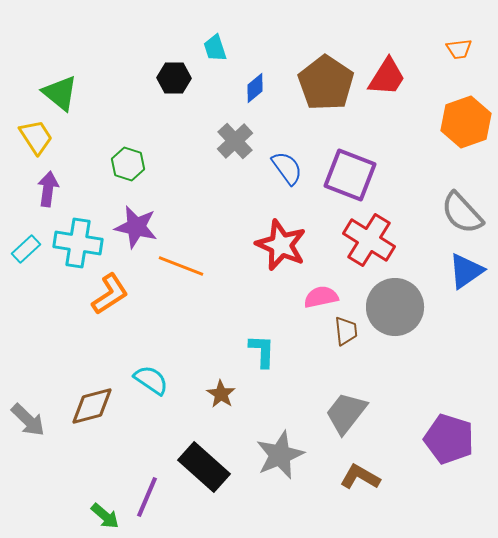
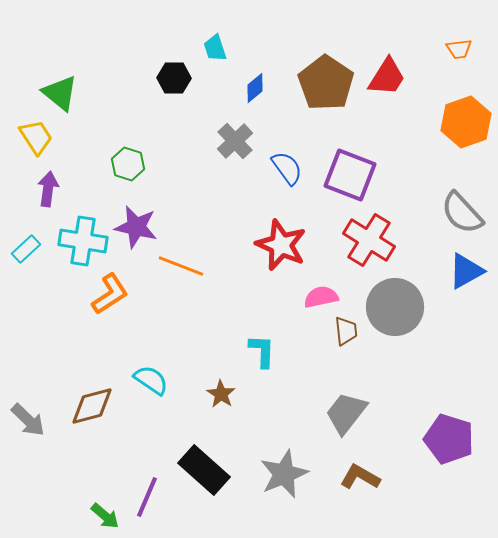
cyan cross: moved 5 px right, 2 px up
blue triangle: rotated 6 degrees clockwise
gray star: moved 4 px right, 19 px down
black rectangle: moved 3 px down
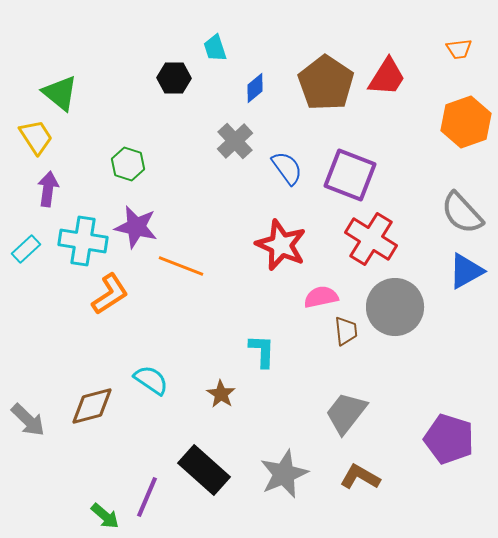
red cross: moved 2 px right, 1 px up
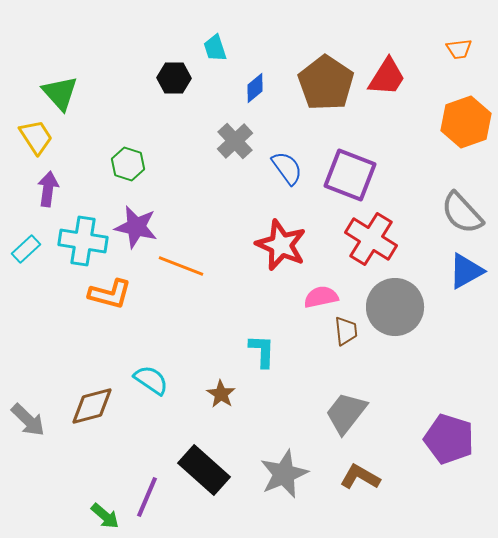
green triangle: rotated 9 degrees clockwise
orange L-shape: rotated 48 degrees clockwise
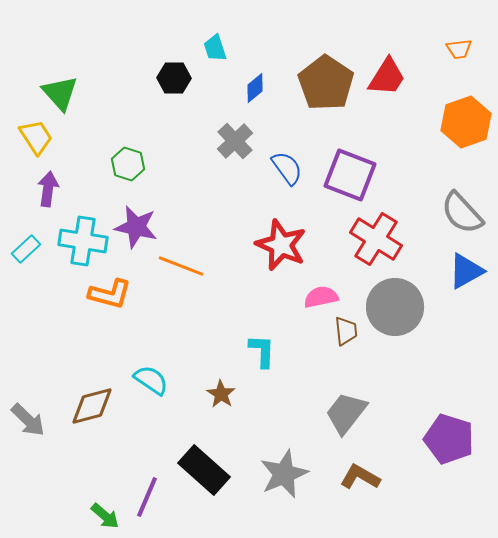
red cross: moved 5 px right
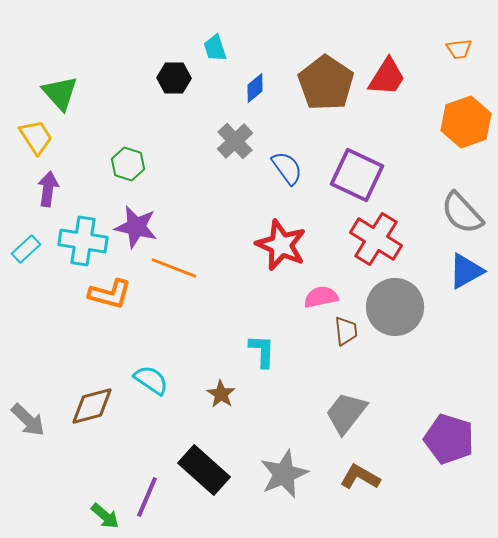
purple square: moved 7 px right; rotated 4 degrees clockwise
orange line: moved 7 px left, 2 px down
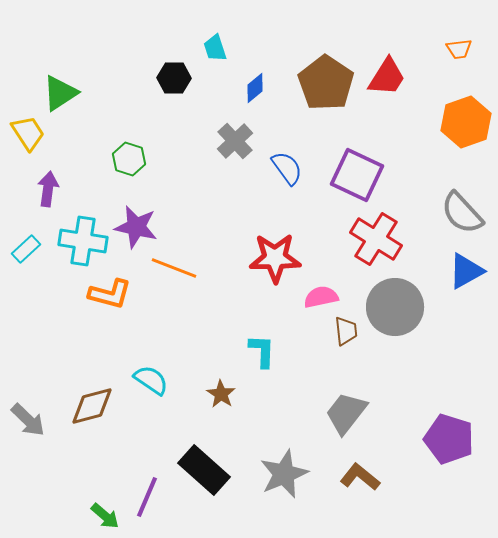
green triangle: rotated 39 degrees clockwise
yellow trapezoid: moved 8 px left, 4 px up
green hexagon: moved 1 px right, 5 px up
red star: moved 6 px left, 13 px down; rotated 24 degrees counterclockwise
brown L-shape: rotated 9 degrees clockwise
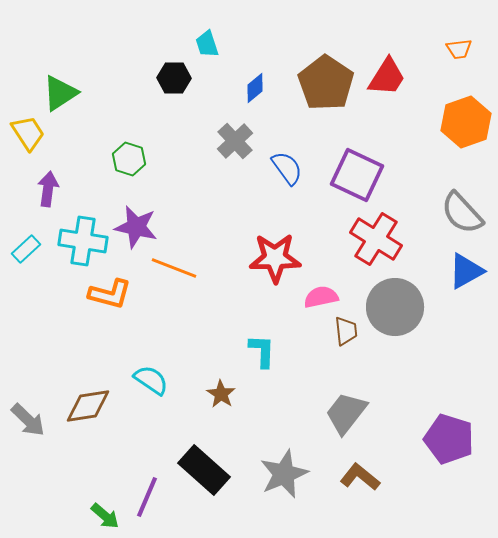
cyan trapezoid: moved 8 px left, 4 px up
brown diamond: moved 4 px left; rotated 6 degrees clockwise
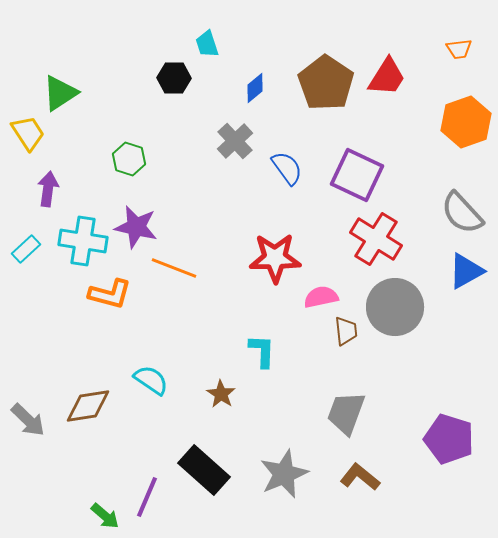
gray trapezoid: rotated 18 degrees counterclockwise
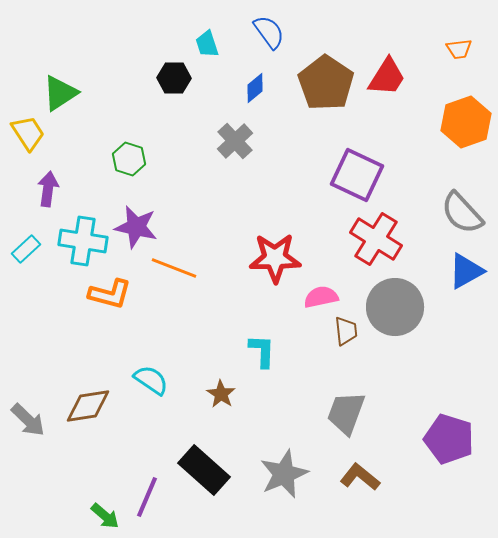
blue semicircle: moved 18 px left, 136 px up
